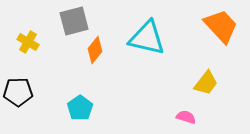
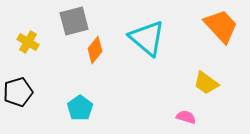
cyan triangle: rotated 27 degrees clockwise
yellow trapezoid: rotated 88 degrees clockwise
black pentagon: rotated 16 degrees counterclockwise
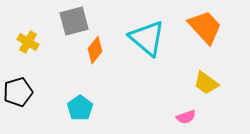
orange trapezoid: moved 16 px left, 1 px down
pink semicircle: rotated 144 degrees clockwise
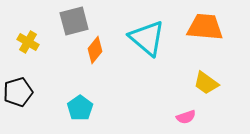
orange trapezoid: rotated 42 degrees counterclockwise
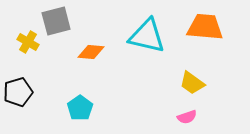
gray square: moved 18 px left
cyan triangle: moved 2 px up; rotated 27 degrees counterclockwise
orange diamond: moved 4 px left, 2 px down; rotated 56 degrees clockwise
yellow trapezoid: moved 14 px left
pink semicircle: moved 1 px right
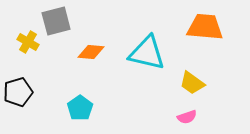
cyan triangle: moved 17 px down
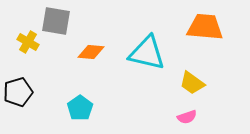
gray square: rotated 24 degrees clockwise
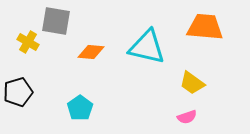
cyan triangle: moved 6 px up
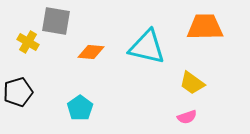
orange trapezoid: rotated 6 degrees counterclockwise
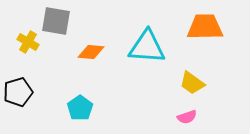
cyan triangle: rotated 9 degrees counterclockwise
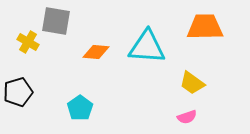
orange diamond: moved 5 px right
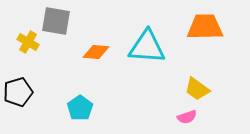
yellow trapezoid: moved 5 px right, 6 px down
